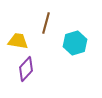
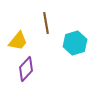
brown line: rotated 25 degrees counterclockwise
yellow trapezoid: rotated 120 degrees clockwise
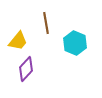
cyan hexagon: rotated 20 degrees counterclockwise
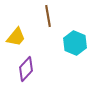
brown line: moved 2 px right, 7 px up
yellow trapezoid: moved 2 px left, 4 px up
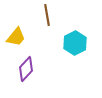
brown line: moved 1 px left, 1 px up
cyan hexagon: rotated 10 degrees clockwise
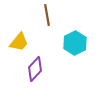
yellow trapezoid: moved 3 px right, 5 px down
purple diamond: moved 9 px right
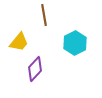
brown line: moved 3 px left
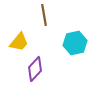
cyan hexagon: rotated 15 degrees clockwise
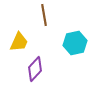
yellow trapezoid: rotated 15 degrees counterclockwise
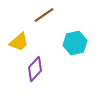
brown line: rotated 65 degrees clockwise
yellow trapezoid: rotated 25 degrees clockwise
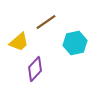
brown line: moved 2 px right, 7 px down
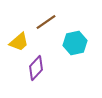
purple diamond: moved 1 px right, 1 px up
